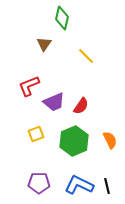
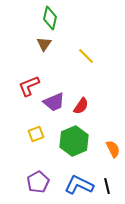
green diamond: moved 12 px left
orange semicircle: moved 3 px right, 9 px down
purple pentagon: moved 1 px left, 1 px up; rotated 30 degrees counterclockwise
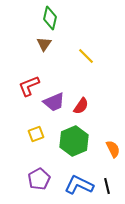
purple pentagon: moved 1 px right, 3 px up
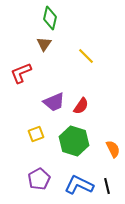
red L-shape: moved 8 px left, 13 px up
green hexagon: rotated 20 degrees counterclockwise
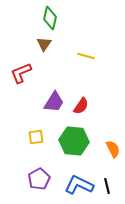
yellow line: rotated 30 degrees counterclockwise
purple trapezoid: rotated 35 degrees counterclockwise
yellow square: moved 3 px down; rotated 14 degrees clockwise
green hexagon: rotated 12 degrees counterclockwise
